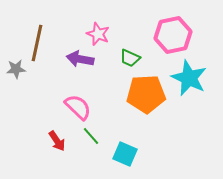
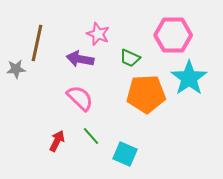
pink hexagon: rotated 12 degrees clockwise
cyan star: rotated 12 degrees clockwise
pink semicircle: moved 2 px right, 9 px up
red arrow: rotated 120 degrees counterclockwise
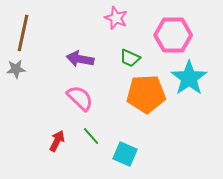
pink star: moved 18 px right, 16 px up
brown line: moved 14 px left, 10 px up
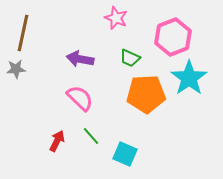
pink hexagon: moved 2 px down; rotated 21 degrees counterclockwise
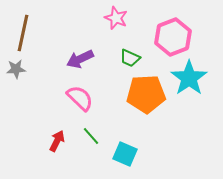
purple arrow: rotated 36 degrees counterclockwise
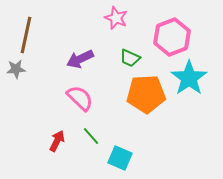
brown line: moved 3 px right, 2 px down
pink hexagon: moved 1 px left
cyan square: moved 5 px left, 4 px down
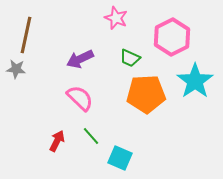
pink hexagon: rotated 6 degrees counterclockwise
gray star: rotated 12 degrees clockwise
cyan star: moved 6 px right, 3 px down
